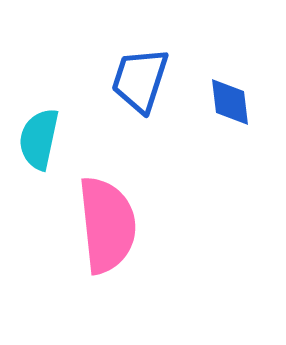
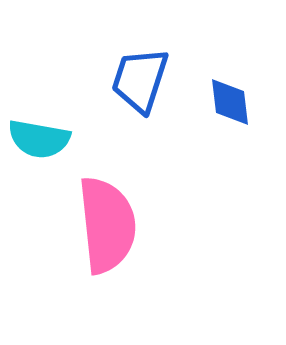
cyan semicircle: rotated 92 degrees counterclockwise
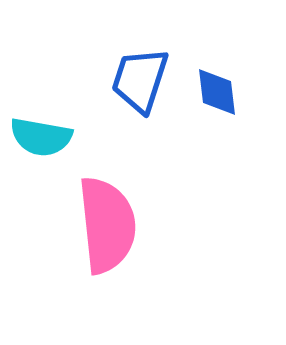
blue diamond: moved 13 px left, 10 px up
cyan semicircle: moved 2 px right, 2 px up
